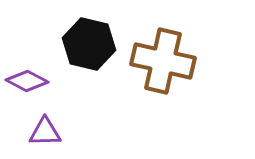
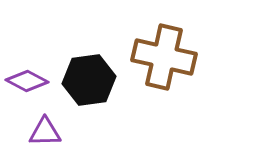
black hexagon: moved 36 px down; rotated 21 degrees counterclockwise
brown cross: moved 1 px right, 4 px up
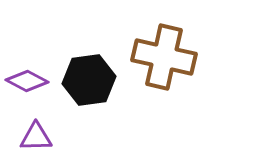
purple triangle: moved 9 px left, 5 px down
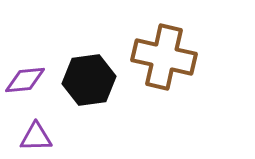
purple diamond: moved 2 px left, 1 px up; rotated 33 degrees counterclockwise
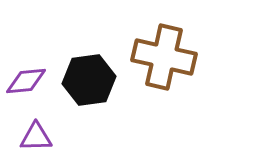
purple diamond: moved 1 px right, 1 px down
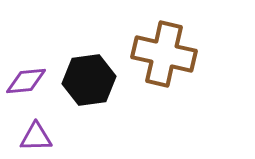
brown cross: moved 3 px up
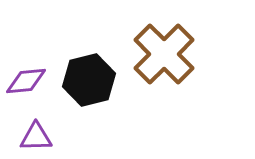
brown cross: rotated 32 degrees clockwise
black hexagon: rotated 6 degrees counterclockwise
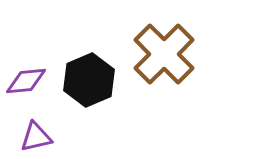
black hexagon: rotated 9 degrees counterclockwise
purple triangle: rotated 12 degrees counterclockwise
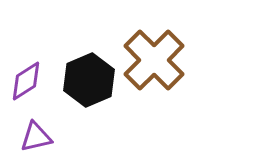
brown cross: moved 10 px left, 6 px down
purple diamond: rotated 27 degrees counterclockwise
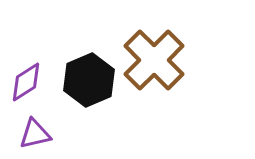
purple diamond: moved 1 px down
purple triangle: moved 1 px left, 3 px up
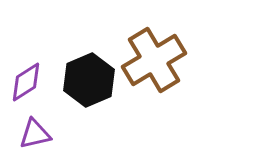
brown cross: rotated 14 degrees clockwise
